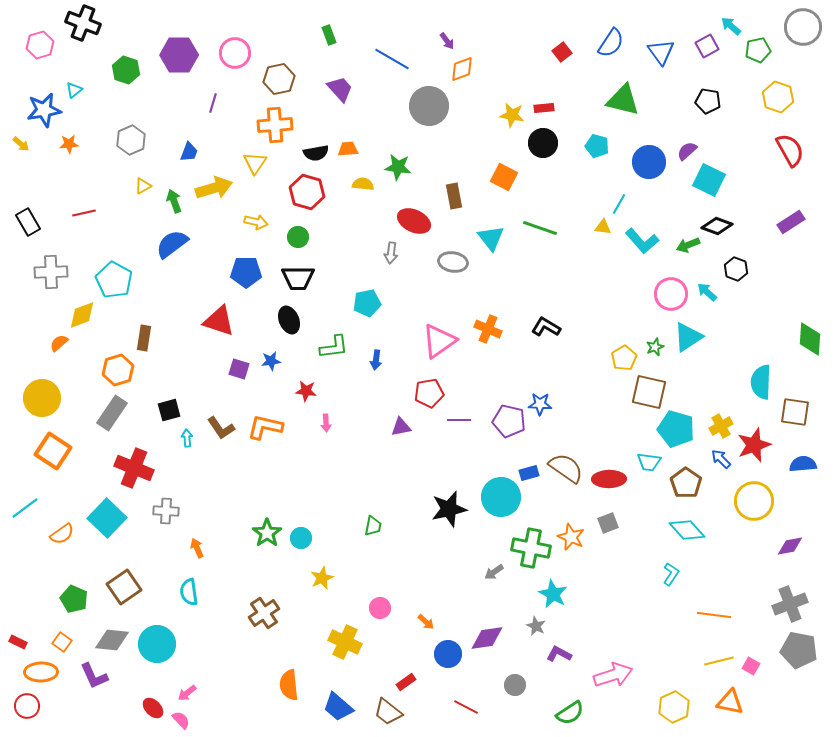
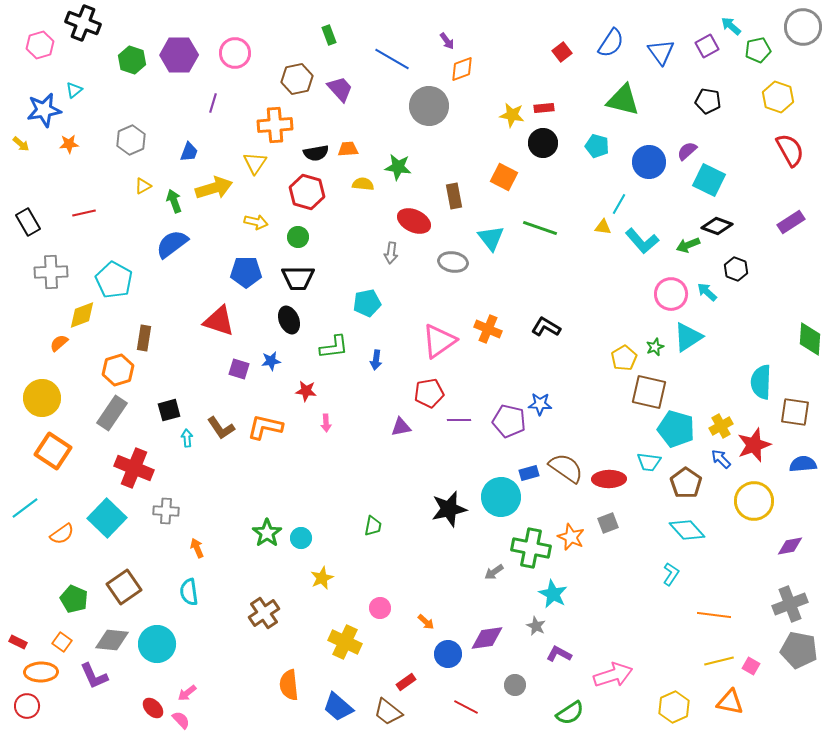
green hexagon at (126, 70): moved 6 px right, 10 px up
brown hexagon at (279, 79): moved 18 px right
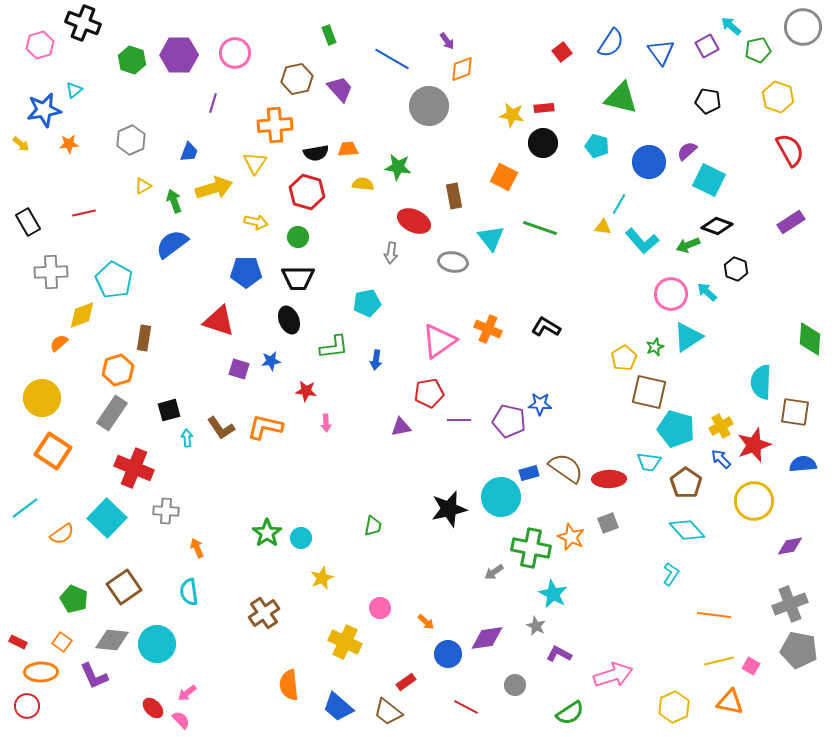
green triangle at (623, 100): moved 2 px left, 2 px up
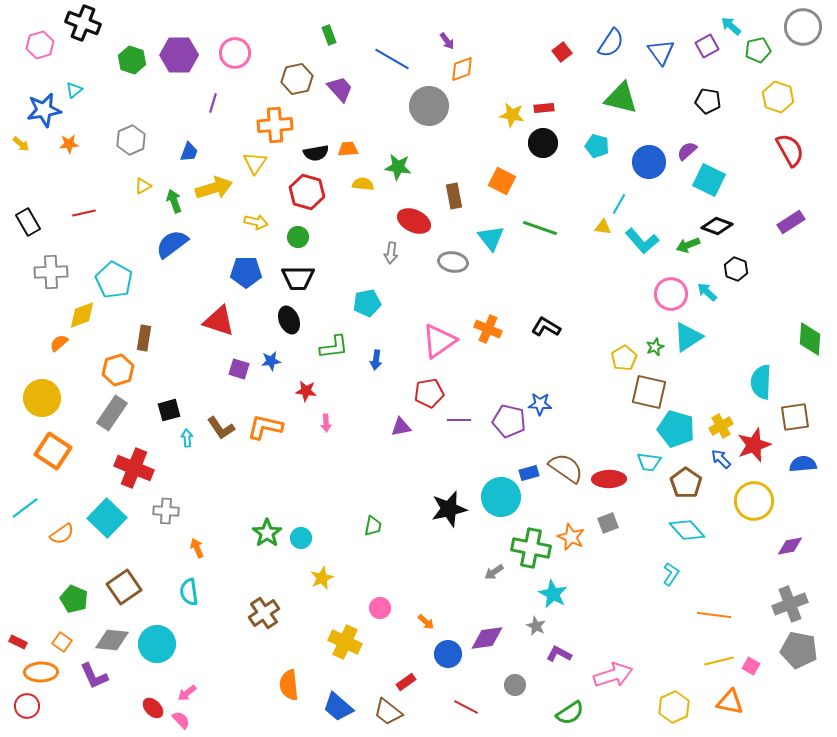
orange square at (504, 177): moved 2 px left, 4 px down
brown square at (795, 412): moved 5 px down; rotated 16 degrees counterclockwise
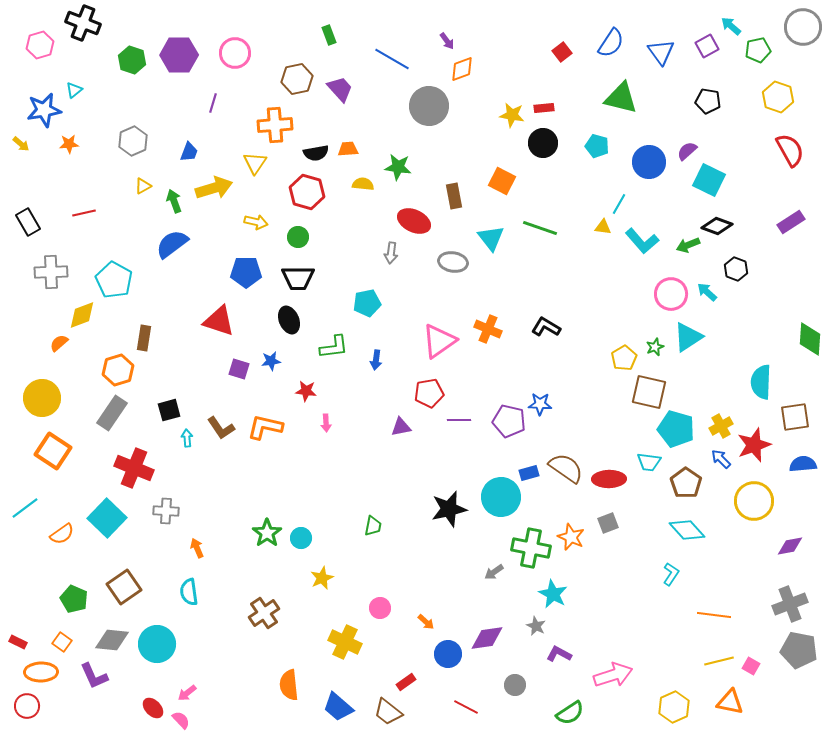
gray hexagon at (131, 140): moved 2 px right, 1 px down
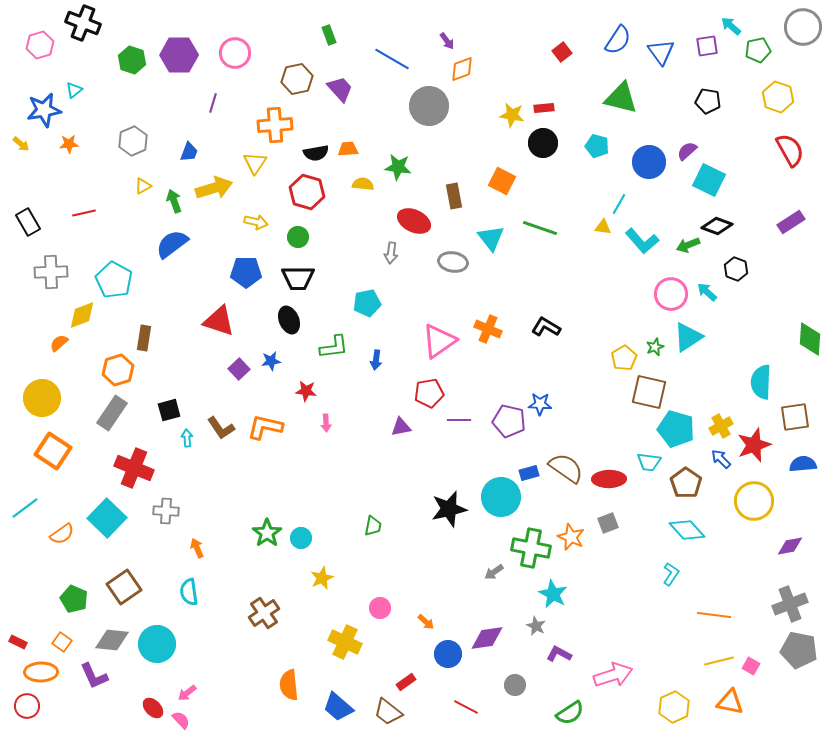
blue semicircle at (611, 43): moved 7 px right, 3 px up
purple square at (707, 46): rotated 20 degrees clockwise
purple square at (239, 369): rotated 30 degrees clockwise
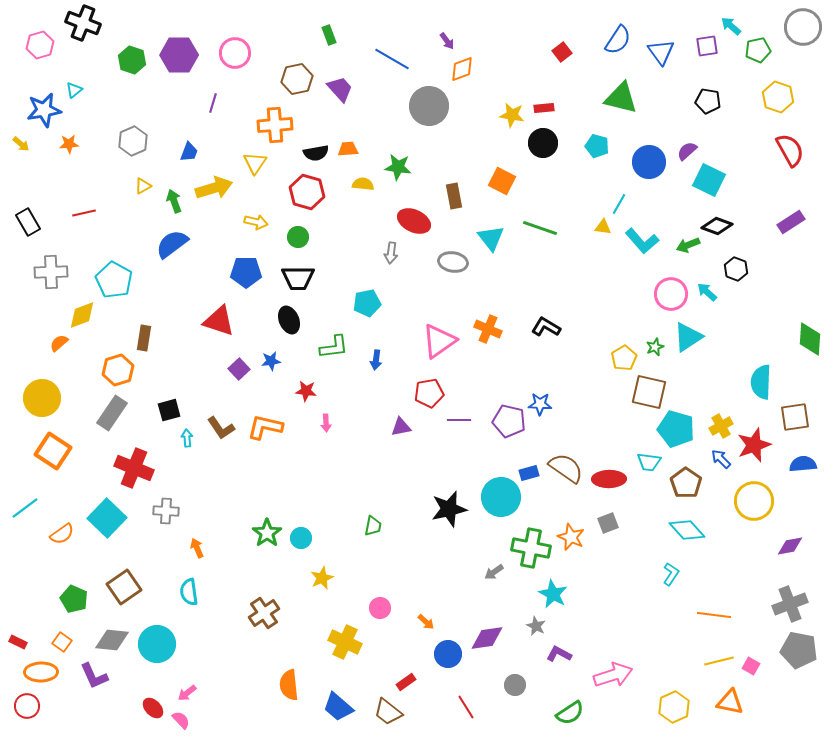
red line at (466, 707): rotated 30 degrees clockwise
